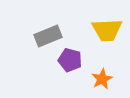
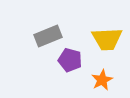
yellow trapezoid: moved 9 px down
orange star: moved 1 px down
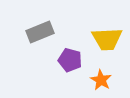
gray rectangle: moved 8 px left, 4 px up
orange star: moved 1 px left; rotated 15 degrees counterclockwise
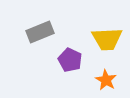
purple pentagon: rotated 10 degrees clockwise
orange star: moved 5 px right
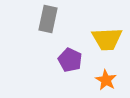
gray rectangle: moved 8 px right, 13 px up; rotated 56 degrees counterclockwise
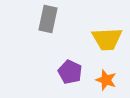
purple pentagon: moved 12 px down
orange star: rotated 10 degrees counterclockwise
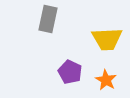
orange star: rotated 10 degrees clockwise
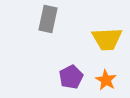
purple pentagon: moved 1 px right, 5 px down; rotated 20 degrees clockwise
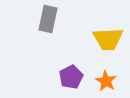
yellow trapezoid: moved 1 px right
orange star: moved 1 px down
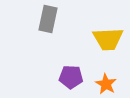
purple pentagon: rotated 30 degrees clockwise
orange star: moved 3 px down
